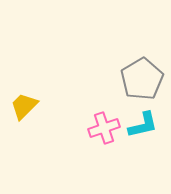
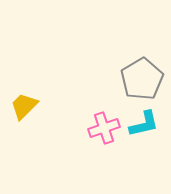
cyan L-shape: moved 1 px right, 1 px up
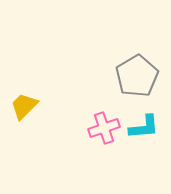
gray pentagon: moved 5 px left, 3 px up
cyan L-shape: moved 3 px down; rotated 8 degrees clockwise
